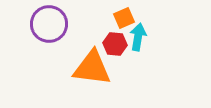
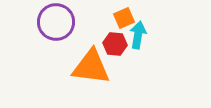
purple circle: moved 7 px right, 2 px up
cyan arrow: moved 2 px up
orange triangle: moved 1 px left, 1 px up
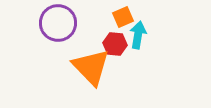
orange square: moved 1 px left, 1 px up
purple circle: moved 2 px right, 1 px down
orange triangle: rotated 39 degrees clockwise
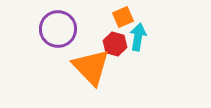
purple circle: moved 6 px down
cyan arrow: moved 2 px down
red hexagon: rotated 10 degrees clockwise
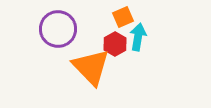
red hexagon: rotated 15 degrees clockwise
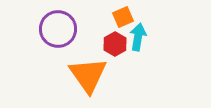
orange triangle: moved 3 px left, 8 px down; rotated 9 degrees clockwise
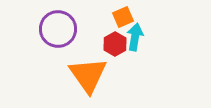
cyan arrow: moved 3 px left
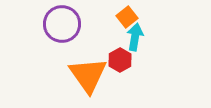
orange square: moved 4 px right; rotated 15 degrees counterclockwise
purple circle: moved 4 px right, 5 px up
red hexagon: moved 5 px right, 16 px down
